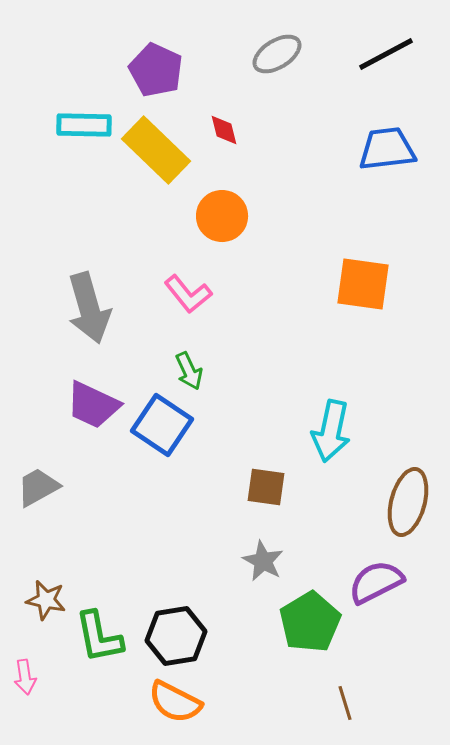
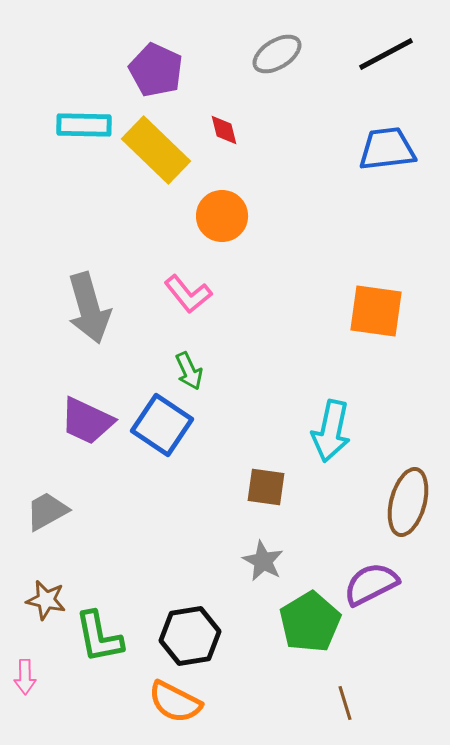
orange square: moved 13 px right, 27 px down
purple trapezoid: moved 6 px left, 16 px down
gray trapezoid: moved 9 px right, 24 px down
purple semicircle: moved 5 px left, 2 px down
black hexagon: moved 14 px right
pink arrow: rotated 8 degrees clockwise
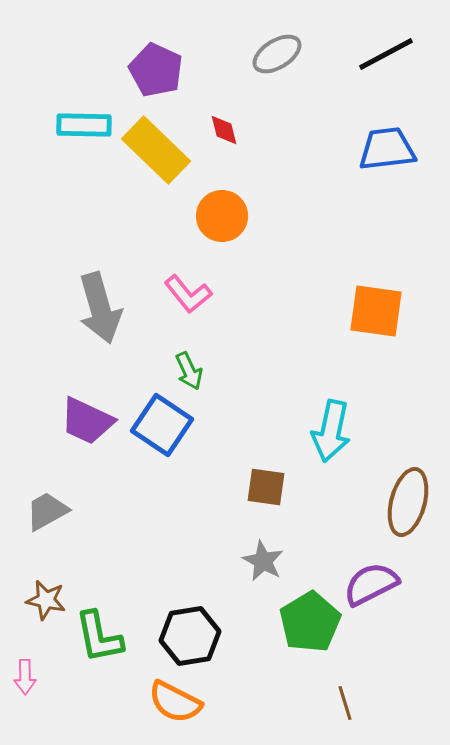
gray arrow: moved 11 px right
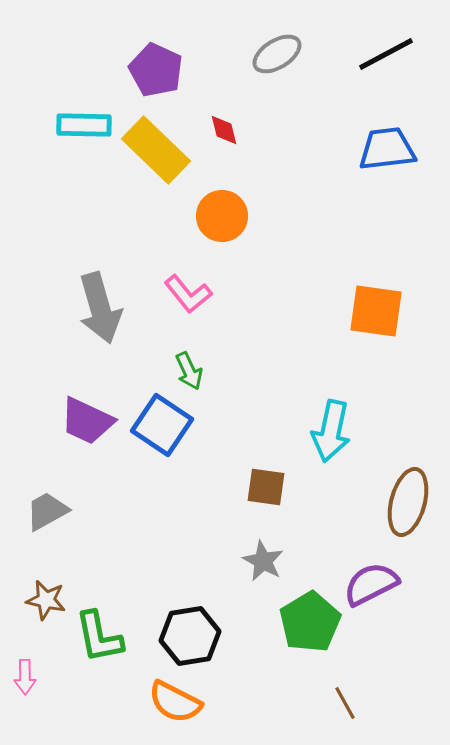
brown line: rotated 12 degrees counterclockwise
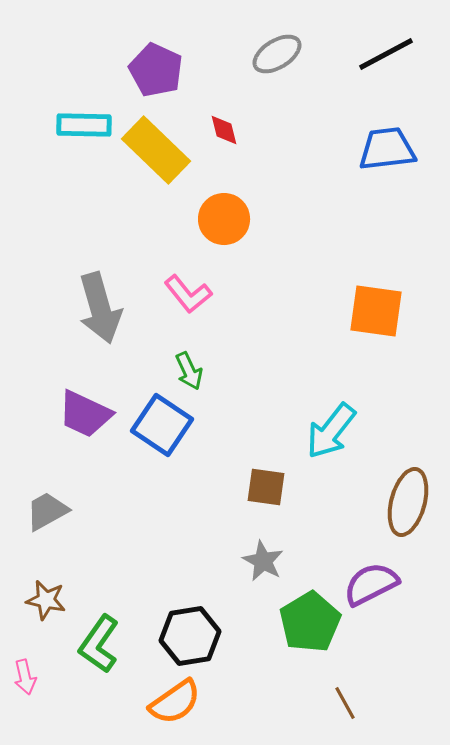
orange circle: moved 2 px right, 3 px down
purple trapezoid: moved 2 px left, 7 px up
cyan arrow: rotated 26 degrees clockwise
green L-shape: moved 7 px down; rotated 46 degrees clockwise
pink arrow: rotated 12 degrees counterclockwise
orange semicircle: rotated 62 degrees counterclockwise
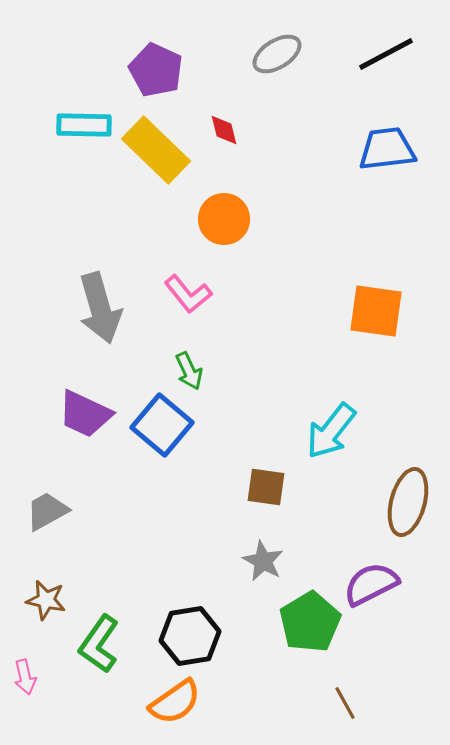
blue square: rotated 6 degrees clockwise
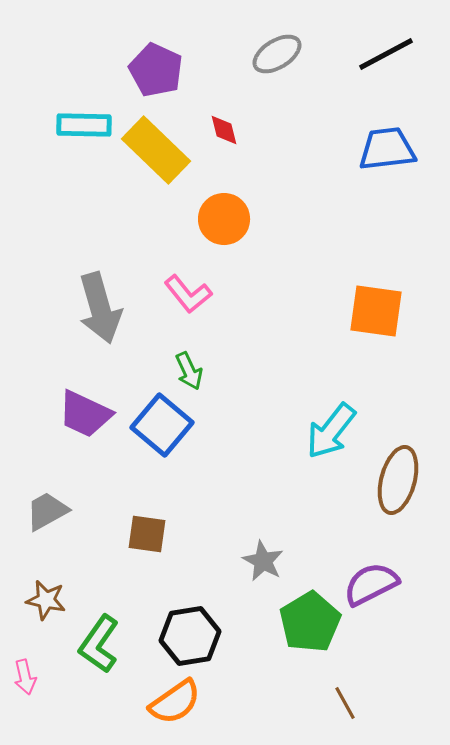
brown square: moved 119 px left, 47 px down
brown ellipse: moved 10 px left, 22 px up
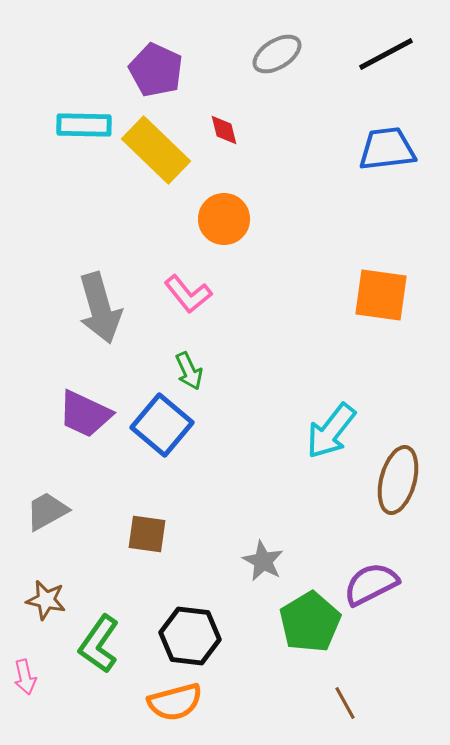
orange square: moved 5 px right, 16 px up
black hexagon: rotated 16 degrees clockwise
orange semicircle: rotated 20 degrees clockwise
